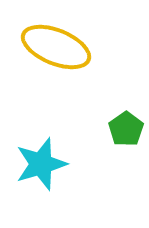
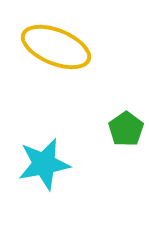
cyan star: moved 3 px right; rotated 6 degrees clockwise
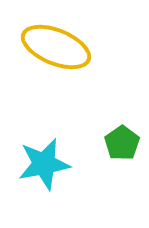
green pentagon: moved 4 px left, 14 px down
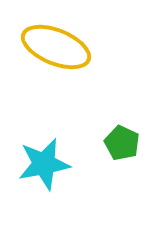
green pentagon: rotated 12 degrees counterclockwise
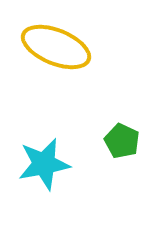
green pentagon: moved 2 px up
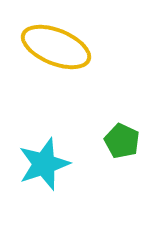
cyan star: rotated 8 degrees counterclockwise
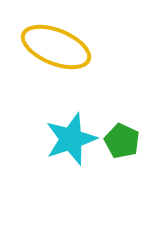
cyan star: moved 27 px right, 25 px up
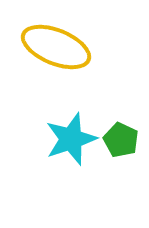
green pentagon: moved 1 px left, 1 px up
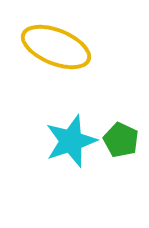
cyan star: moved 2 px down
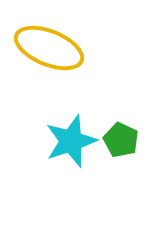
yellow ellipse: moved 7 px left, 1 px down
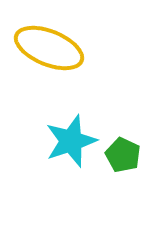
green pentagon: moved 2 px right, 15 px down
